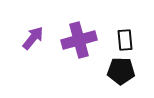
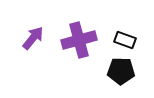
black rectangle: rotated 65 degrees counterclockwise
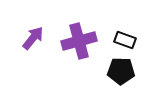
purple cross: moved 1 px down
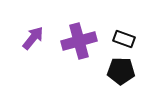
black rectangle: moved 1 px left, 1 px up
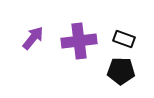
purple cross: rotated 8 degrees clockwise
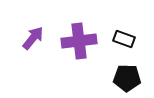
black pentagon: moved 6 px right, 7 px down
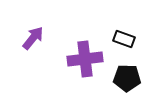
purple cross: moved 6 px right, 18 px down
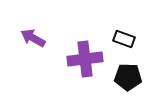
purple arrow: rotated 100 degrees counterclockwise
black pentagon: moved 1 px right, 1 px up
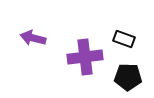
purple arrow: rotated 15 degrees counterclockwise
purple cross: moved 2 px up
